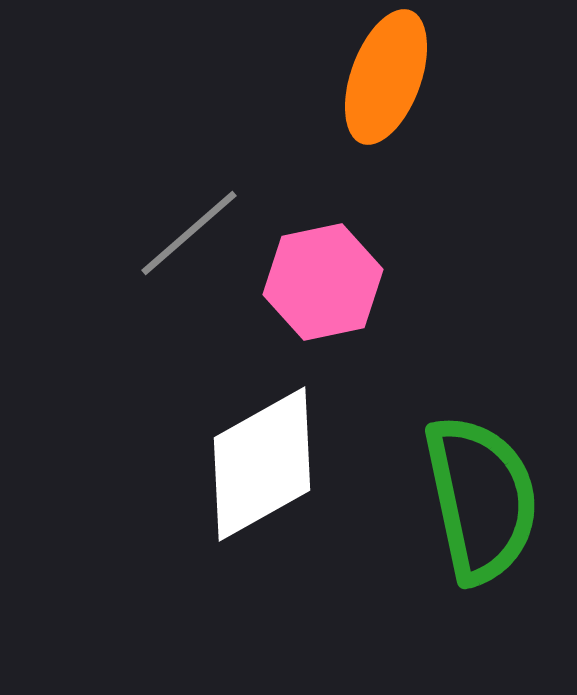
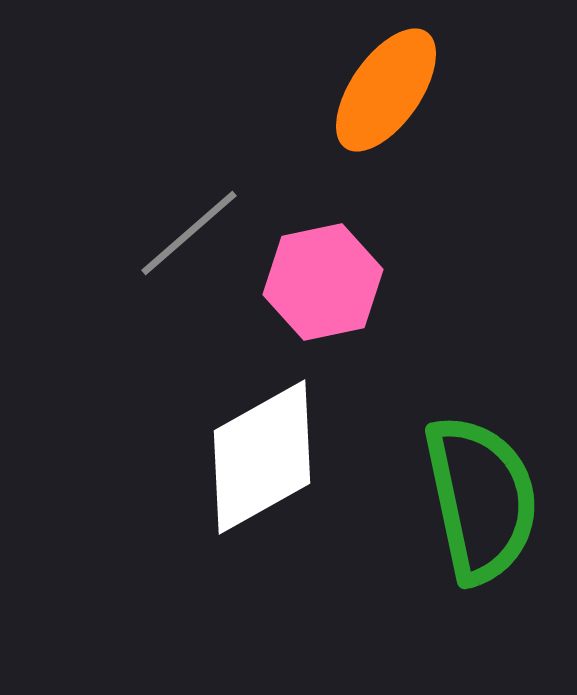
orange ellipse: moved 13 px down; rotated 15 degrees clockwise
white diamond: moved 7 px up
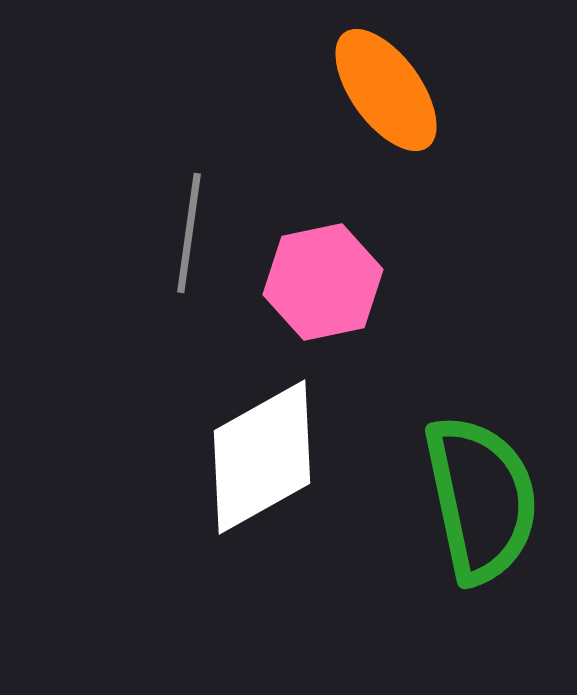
orange ellipse: rotated 71 degrees counterclockwise
gray line: rotated 41 degrees counterclockwise
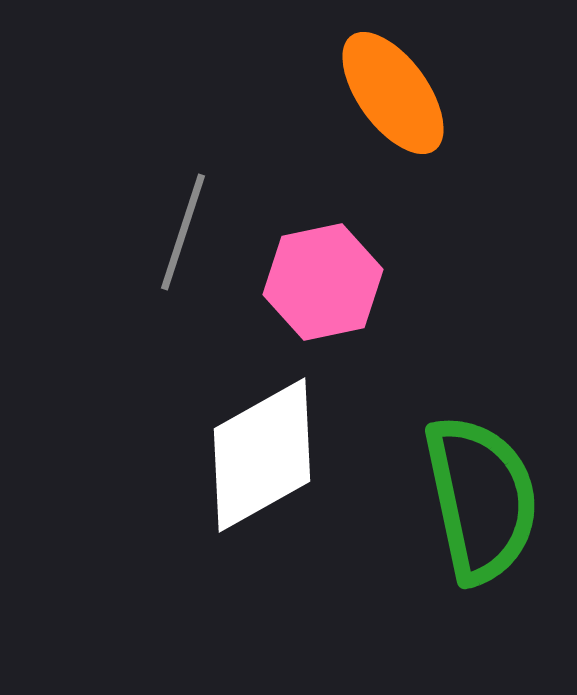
orange ellipse: moved 7 px right, 3 px down
gray line: moved 6 px left, 1 px up; rotated 10 degrees clockwise
white diamond: moved 2 px up
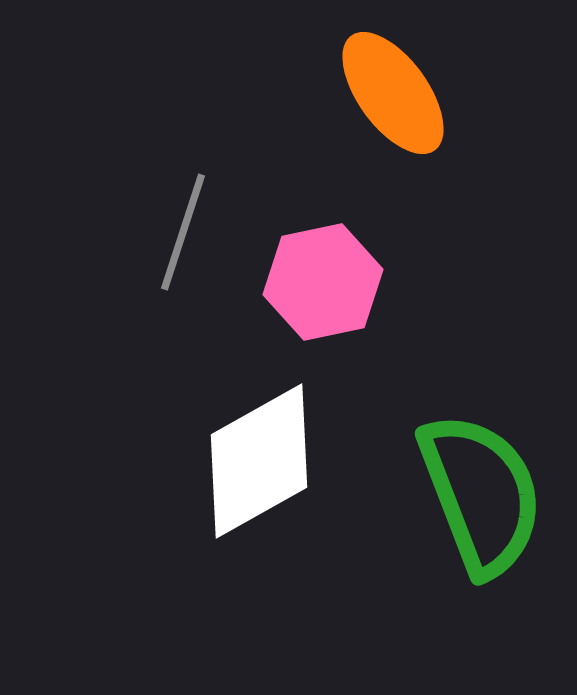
white diamond: moved 3 px left, 6 px down
green semicircle: moved 5 px up; rotated 9 degrees counterclockwise
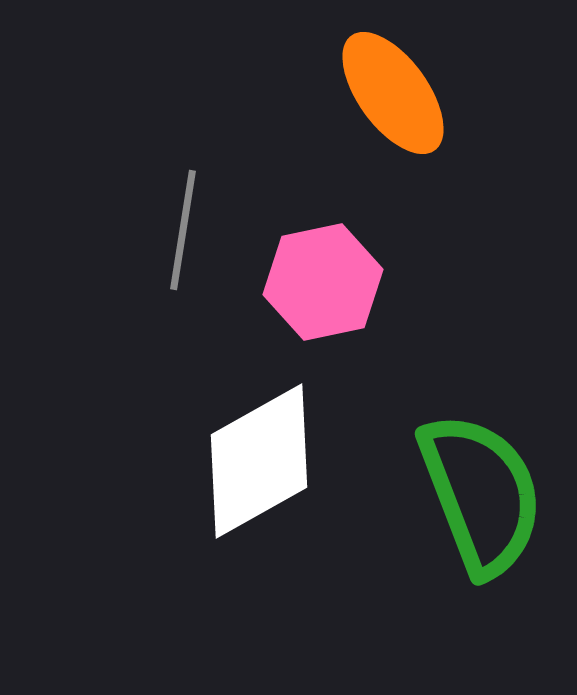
gray line: moved 2 px up; rotated 9 degrees counterclockwise
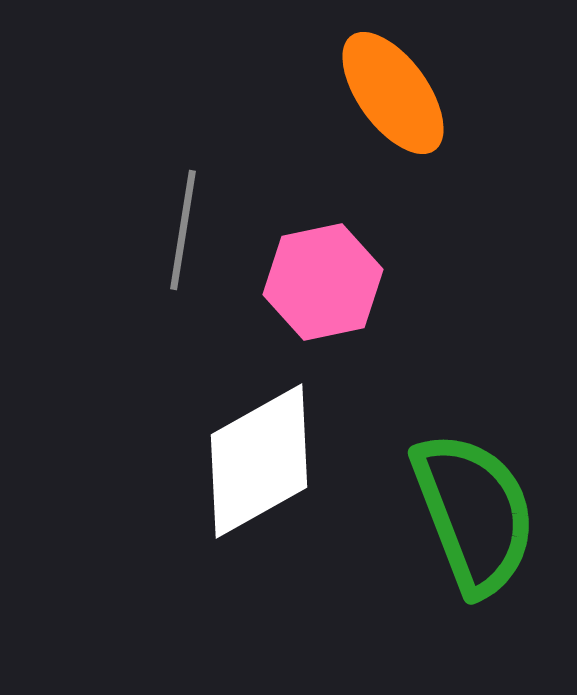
green semicircle: moved 7 px left, 19 px down
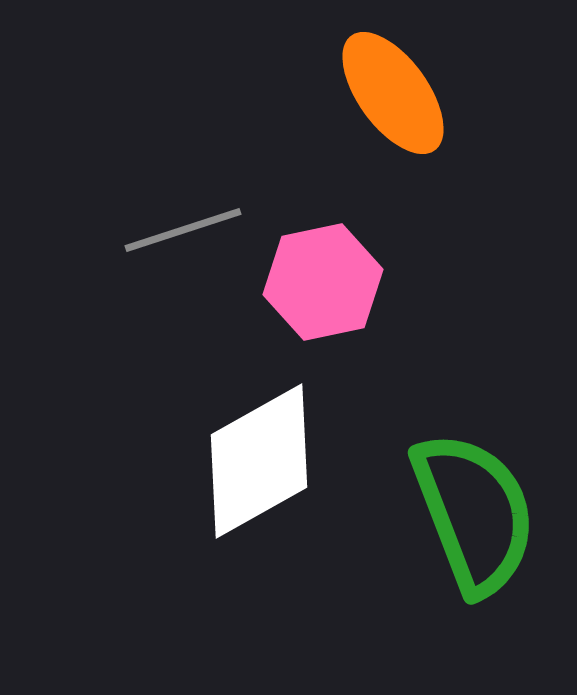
gray line: rotated 63 degrees clockwise
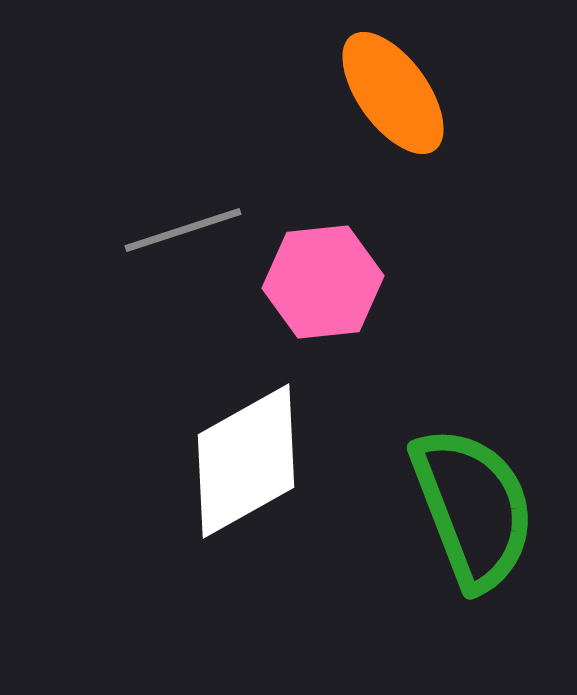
pink hexagon: rotated 6 degrees clockwise
white diamond: moved 13 px left
green semicircle: moved 1 px left, 5 px up
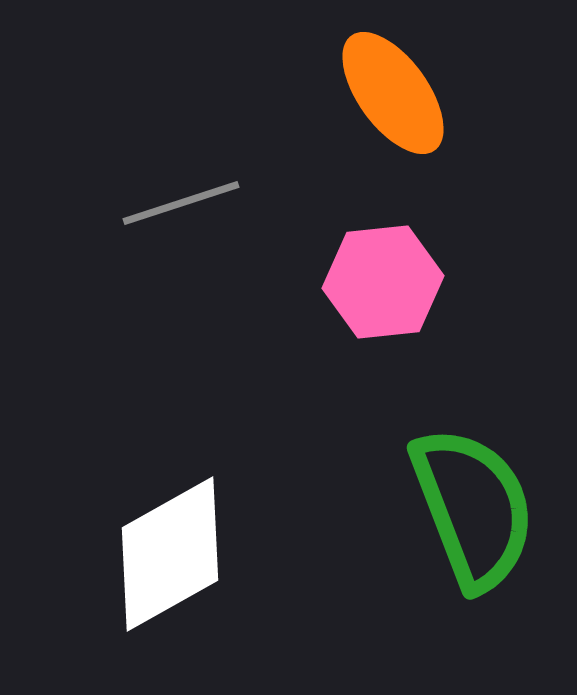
gray line: moved 2 px left, 27 px up
pink hexagon: moved 60 px right
white diamond: moved 76 px left, 93 px down
